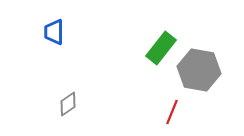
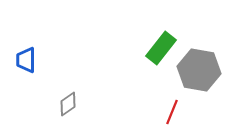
blue trapezoid: moved 28 px left, 28 px down
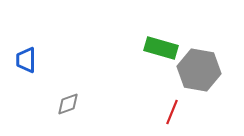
green rectangle: rotated 68 degrees clockwise
gray diamond: rotated 15 degrees clockwise
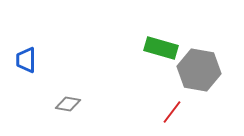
gray diamond: rotated 30 degrees clockwise
red line: rotated 15 degrees clockwise
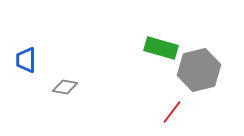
gray hexagon: rotated 24 degrees counterclockwise
gray diamond: moved 3 px left, 17 px up
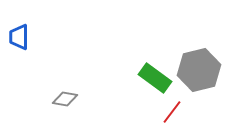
green rectangle: moved 6 px left, 30 px down; rotated 20 degrees clockwise
blue trapezoid: moved 7 px left, 23 px up
gray diamond: moved 12 px down
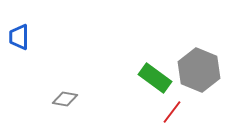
gray hexagon: rotated 24 degrees counterclockwise
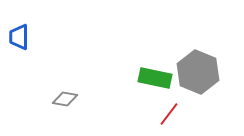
gray hexagon: moved 1 px left, 2 px down
green rectangle: rotated 24 degrees counterclockwise
red line: moved 3 px left, 2 px down
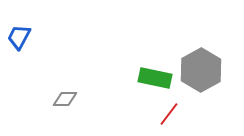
blue trapezoid: rotated 28 degrees clockwise
gray hexagon: moved 3 px right, 2 px up; rotated 9 degrees clockwise
gray diamond: rotated 10 degrees counterclockwise
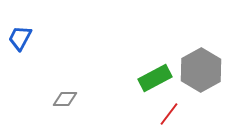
blue trapezoid: moved 1 px right, 1 px down
green rectangle: rotated 40 degrees counterclockwise
